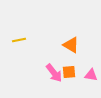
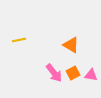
orange square: moved 4 px right, 1 px down; rotated 24 degrees counterclockwise
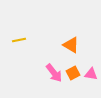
pink triangle: moved 1 px up
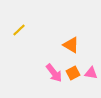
yellow line: moved 10 px up; rotated 32 degrees counterclockwise
pink triangle: moved 1 px up
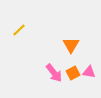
orange triangle: rotated 30 degrees clockwise
pink triangle: moved 2 px left, 1 px up
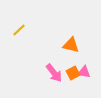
orange triangle: rotated 48 degrees counterclockwise
pink triangle: moved 5 px left
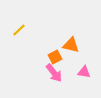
orange square: moved 18 px left, 16 px up
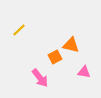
pink arrow: moved 14 px left, 5 px down
